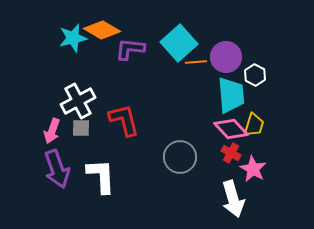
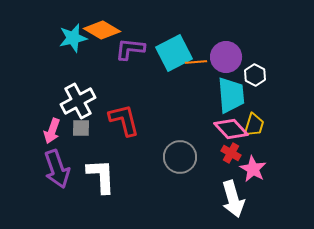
cyan square: moved 5 px left, 10 px down; rotated 15 degrees clockwise
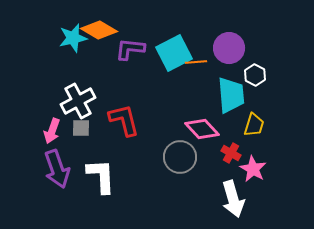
orange diamond: moved 3 px left
purple circle: moved 3 px right, 9 px up
pink diamond: moved 29 px left
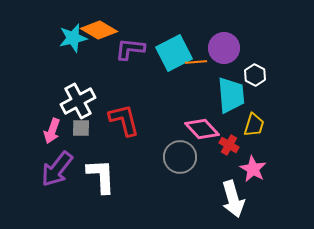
purple circle: moved 5 px left
red cross: moved 2 px left, 8 px up
purple arrow: rotated 57 degrees clockwise
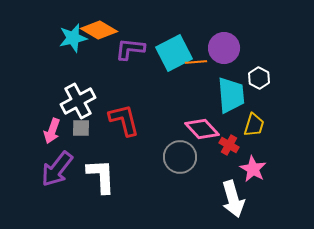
white hexagon: moved 4 px right, 3 px down
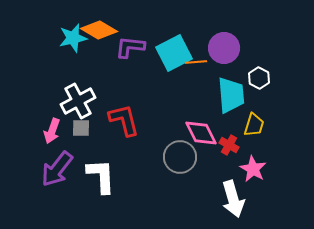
purple L-shape: moved 2 px up
pink diamond: moved 1 px left, 4 px down; rotated 16 degrees clockwise
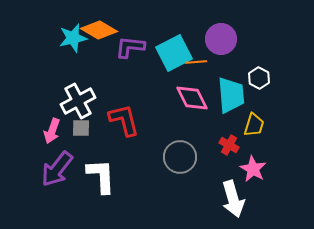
purple circle: moved 3 px left, 9 px up
pink diamond: moved 9 px left, 35 px up
